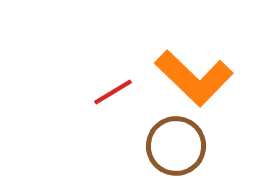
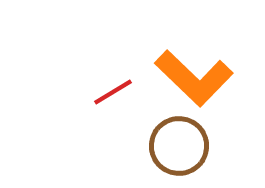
brown circle: moved 3 px right
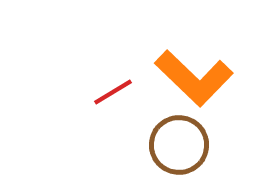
brown circle: moved 1 px up
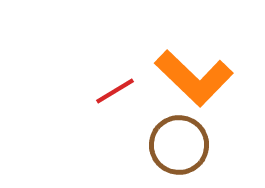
red line: moved 2 px right, 1 px up
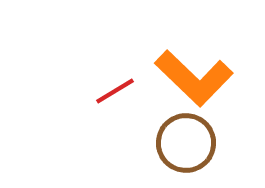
brown circle: moved 7 px right, 2 px up
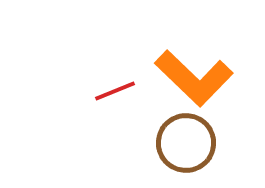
red line: rotated 9 degrees clockwise
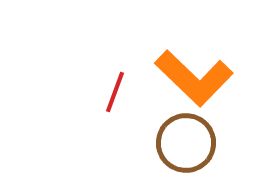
red line: moved 1 px down; rotated 48 degrees counterclockwise
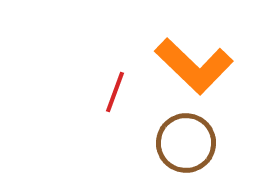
orange L-shape: moved 12 px up
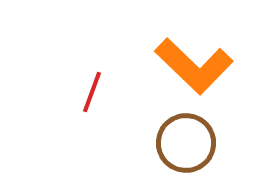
red line: moved 23 px left
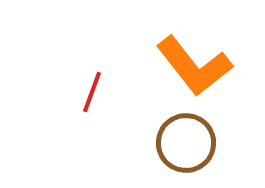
orange L-shape: rotated 8 degrees clockwise
